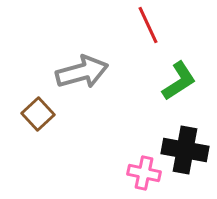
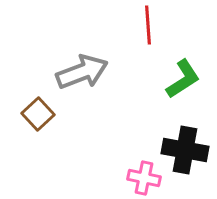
red line: rotated 21 degrees clockwise
gray arrow: rotated 6 degrees counterclockwise
green L-shape: moved 4 px right, 2 px up
pink cross: moved 5 px down
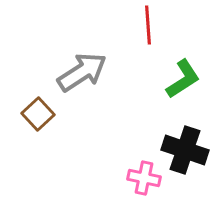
gray arrow: rotated 12 degrees counterclockwise
black cross: rotated 9 degrees clockwise
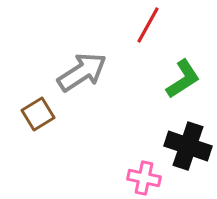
red line: rotated 33 degrees clockwise
brown square: rotated 12 degrees clockwise
black cross: moved 3 px right, 4 px up
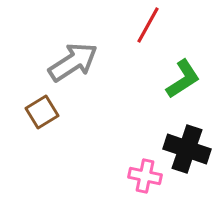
gray arrow: moved 9 px left, 10 px up
brown square: moved 4 px right, 2 px up
black cross: moved 1 px left, 3 px down
pink cross: moved 1 px right, 2 px up
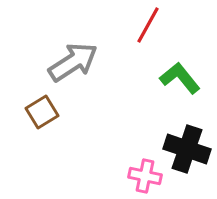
green L-shape: moved 3 px left, 1 px up; rotated 96 degrees counterclockwise
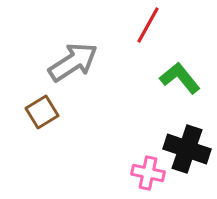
pink cross: moved 3 px right, 3 px up
